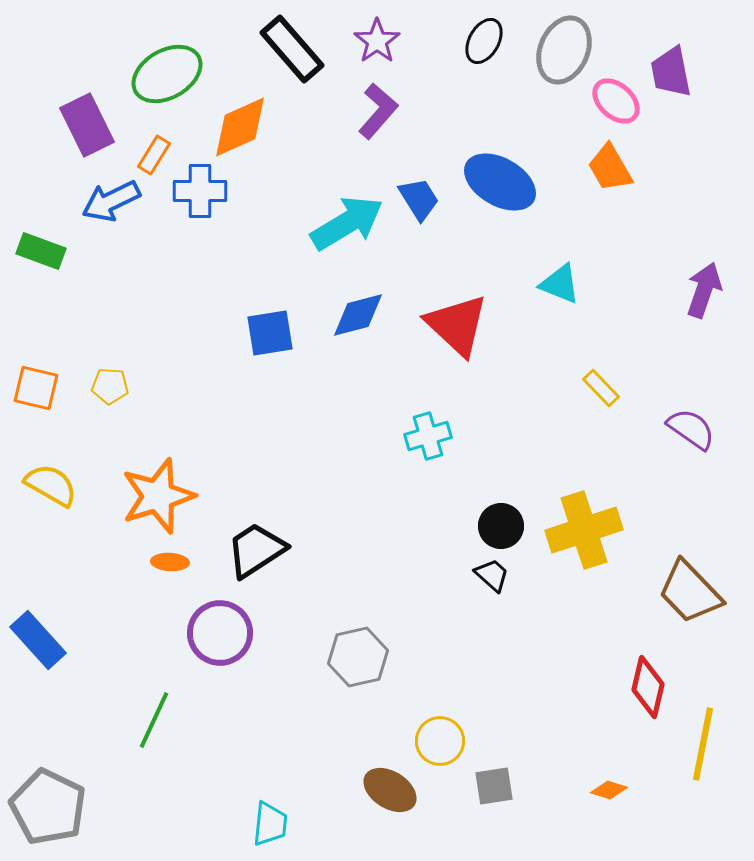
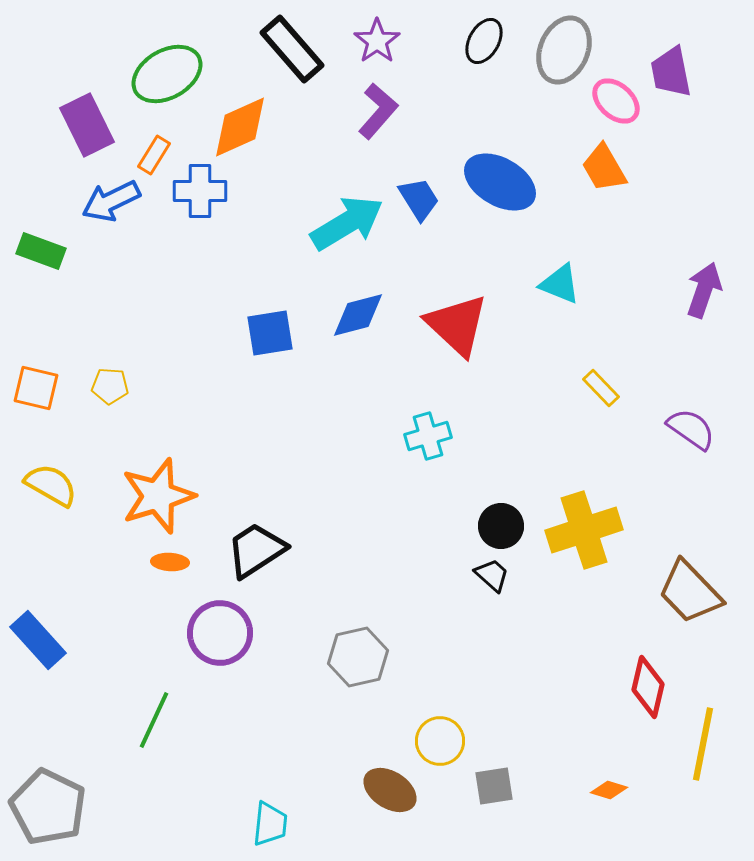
orange trapezoid at (610, 168): moved 6 px left
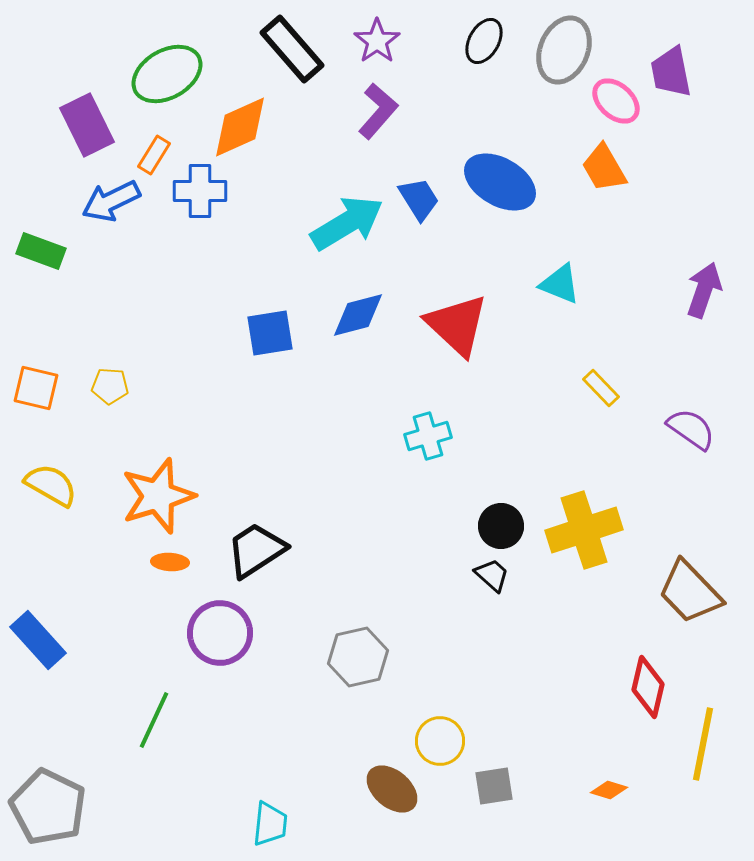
brown ellipse at (390, 790): moved 2 px right, 1 px up; rotated 8 degrees clockwise
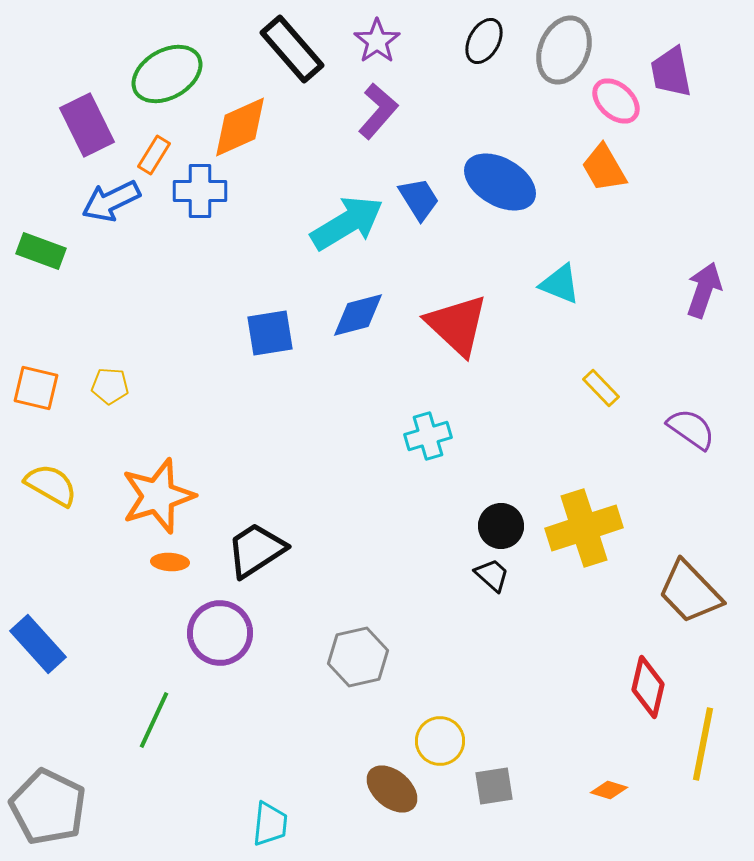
yellow cross at (584, 530): moved 2 px up
blue rectangle at (38, 640): moved 4 px down
